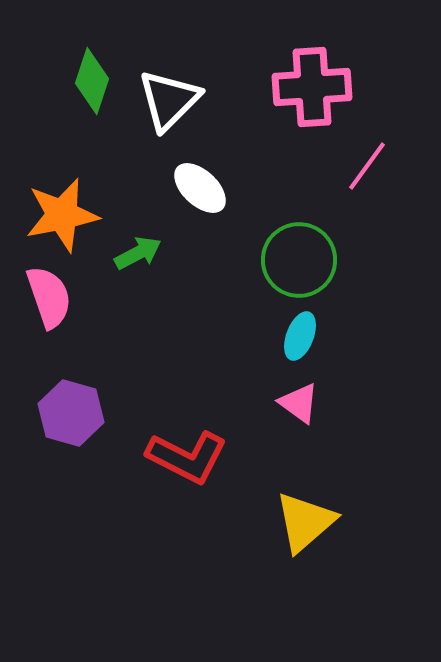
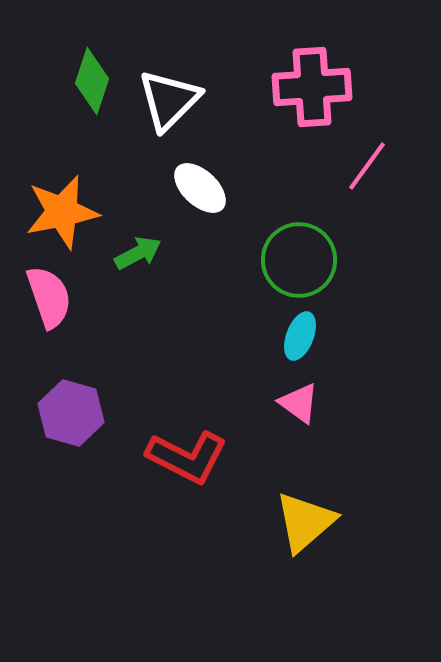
orange star: moved 3 px up
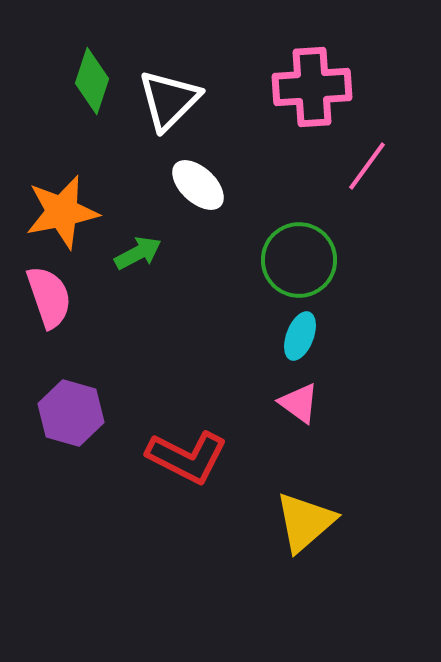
white ellipse: moved 2 px left, 3 px up
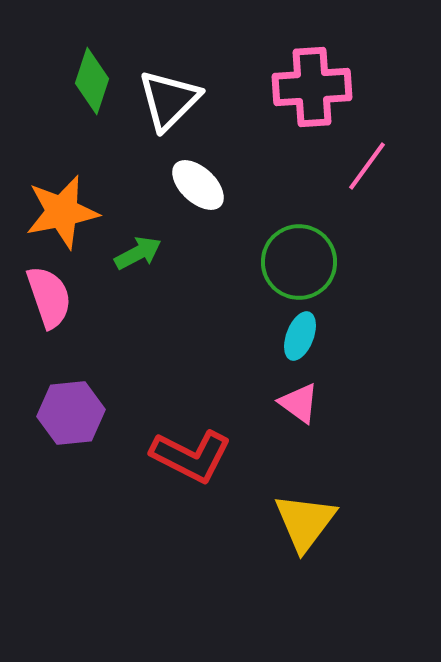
green circle: moved 2 px down
purple hexagon: rotated 22 degrees counterclockwise
red L-shape: moved 4 px right, 1 px up
yellow triangle: rotated 12 degrees counterclockwise
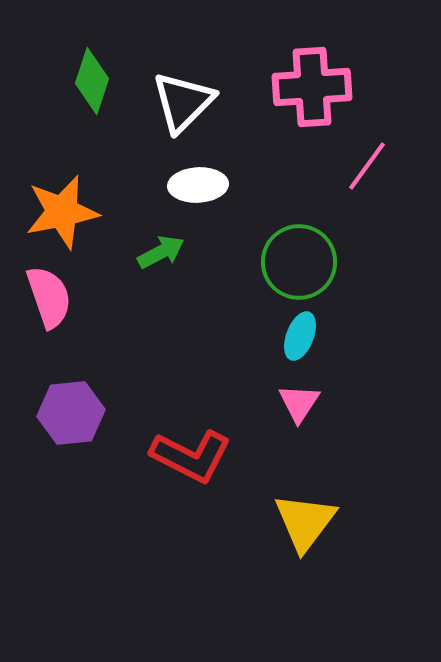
white triangle: moved 14 px right, 2 px down
white ellipse: rotated 46 degrees counterclockwise
green arrow: moved 23 px right, 1 px up
pink triangle: rotated 27 degrees clockwise
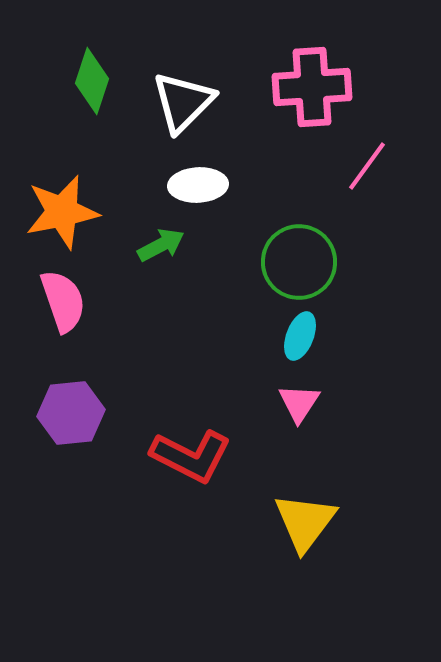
green arrow: moved 7 px up
pink semicircle: moved 14 px right, 4 px down
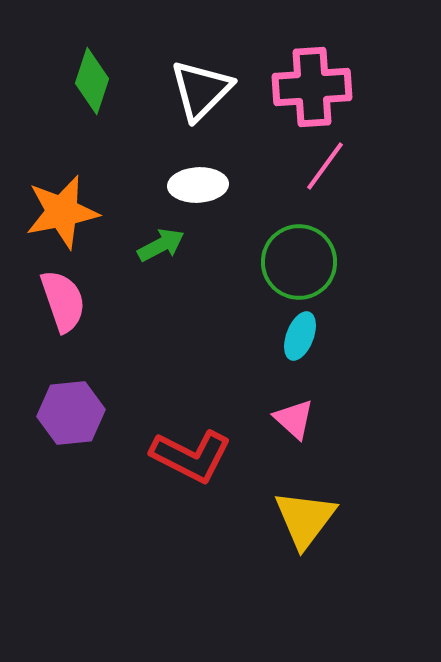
white triangle: moved 18 px right, 12 px up
pink line: moved 42 px left
pink triangle: moved 5 px left, 16 px down; rotated 21 degrees counterclockwise
yellow triangle: moved 3 px up
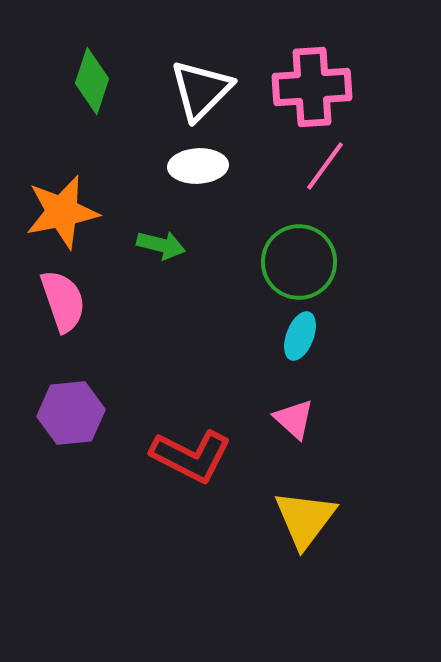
white ellipse: moved 19 px up
green arrow: rotated 42 degrees clockwise
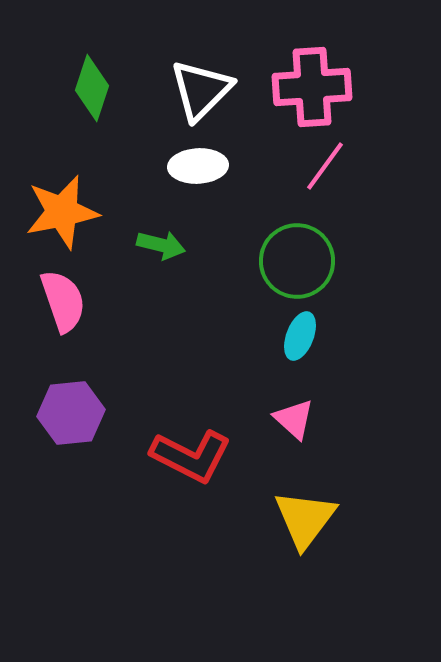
green diamond: moved 7 px down
green circle: moved 2 px left, 1 px up
